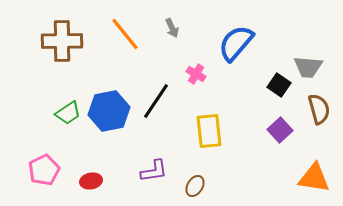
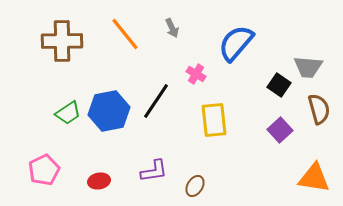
yellow rectangle: moved 5 px right, 11 px up
red ellipse: moved 8 px right
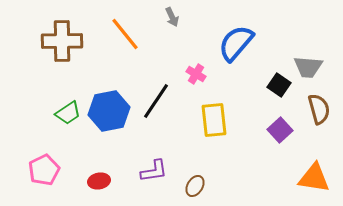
gray arrow: moved 11 px up
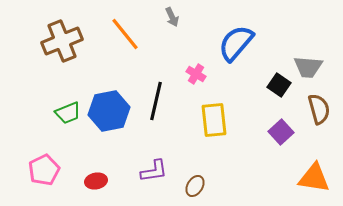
brown cross: rotated 21 degrees counterclockwise
black line: rotated 21 degrees counterclockwise
green trapezoid: rotated 12 degrees clockwise
purple square: moved 1 px right, 2 px down
red ellipse: moved 3 px left
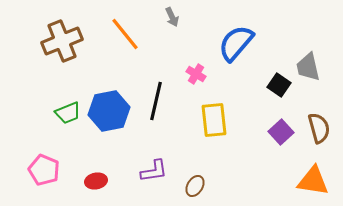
gray trapezoid: rotated 72 degrees clockwise
brown semicircle: moved 19 px down
pink pentagon: rotated 24 degrees counterclockwise
orange triangle: moved 1 px left, 3 px down
